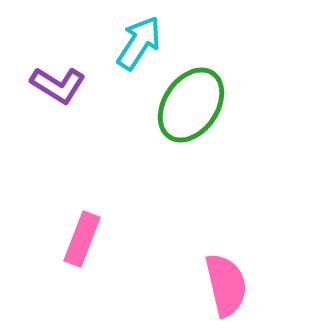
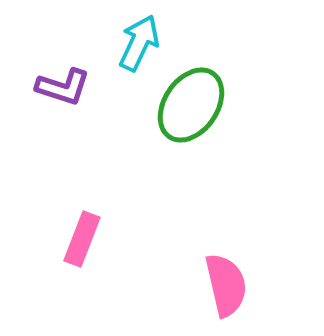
cyan arrow: rotated 8 degrees counterclockwise
purple L-shape: moved 5 px right, 2 px down; rotated 14 degrees counterclockwise
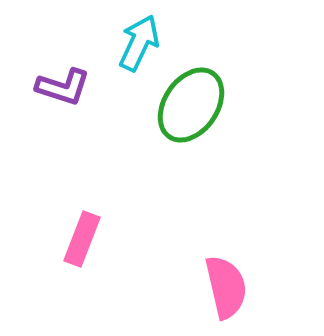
pink semicircle: moved 2 px down
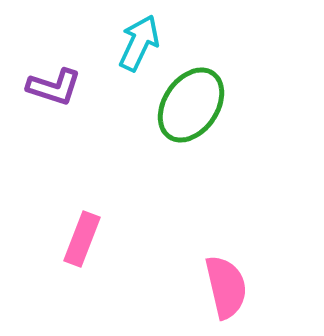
purple L-shape: moved 9 px left
